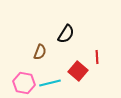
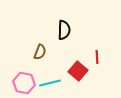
black semicircle: moved 2 px left, 4 px up; rotated 30 degrees counterclockwise
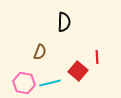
black semicircle: moved 8 px up
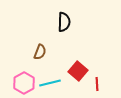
red line: moved 27 px down
pink hexagon: rotated 20 degrees clockwise
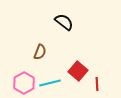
black semicircle: rotated 54 degrees counterclockwise
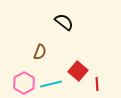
cyan line: moved 1 px right, 1 px down
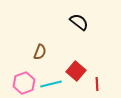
black semicircle: moved 15 px right
red square: moved 2 px left
pink hexagon: rotated 10 degrees clockwise
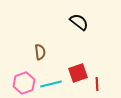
brown semicircle: rotated 28 degrees counterclockwise
red square: moved 2 px right, 2 px down; rotated 30 degrees clockwise
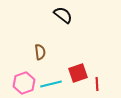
black semicircle: moved 16 px left, 7 px up
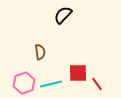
black semicircle: rotated 84 degrees counterclockwise
red square: rotated 18 degrees clockwise
red line: rotated 32 degrees counterclockwise
